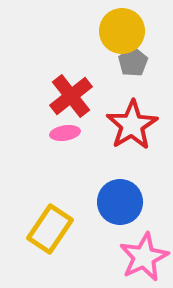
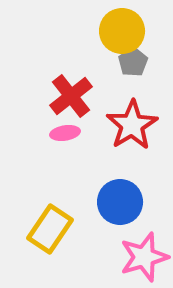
pink star: rotated 9 degrees clockwise
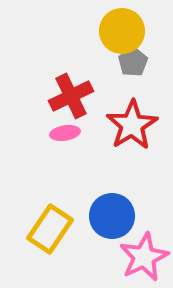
red cross: rotated 12 degrees clockwise
blue circle: moved 8 px left, 14 px down
pink star: rotated 9 degrees counterclockwise
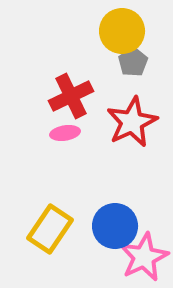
red star: moved 3 px up; rotated 6 degrees clockwise
blue circle: moved 3 px right, 10 px down
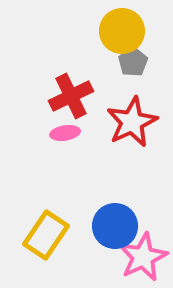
yellow rectangle: moved 4 px left, 6 px down
pink star: moved 1 px left
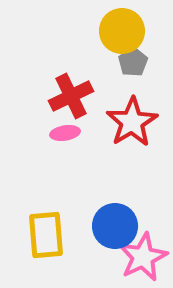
red star: rotated 6 degrees counterclockwise
yellow rectangle: rotated 39 degrees counterclockwise
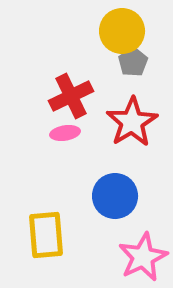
blue circle: moved 30 px up
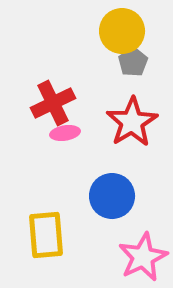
red cross: moved 18 px left, 7 px down
blue circle: moved 3 px left
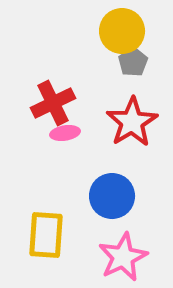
yellow rectangle: rotated 9 degrees clockwise
pink star: moved 20 px left
